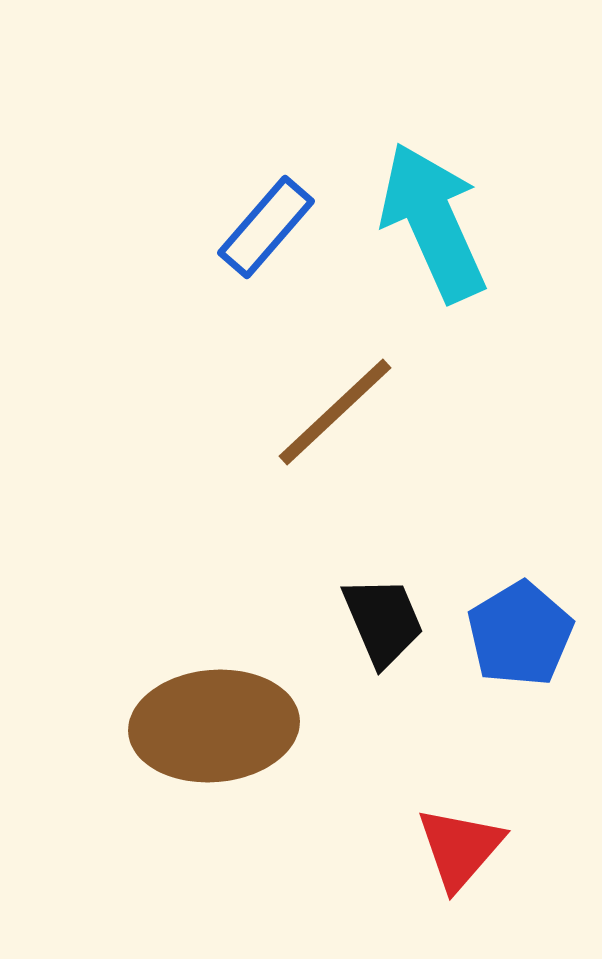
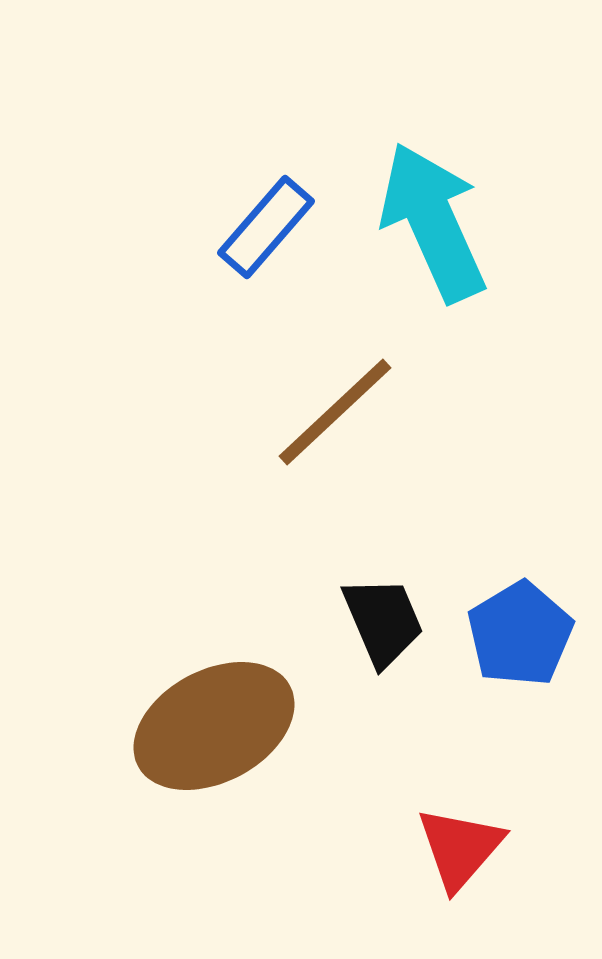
brown ellipse: rotated 23 degrees counterclockwise
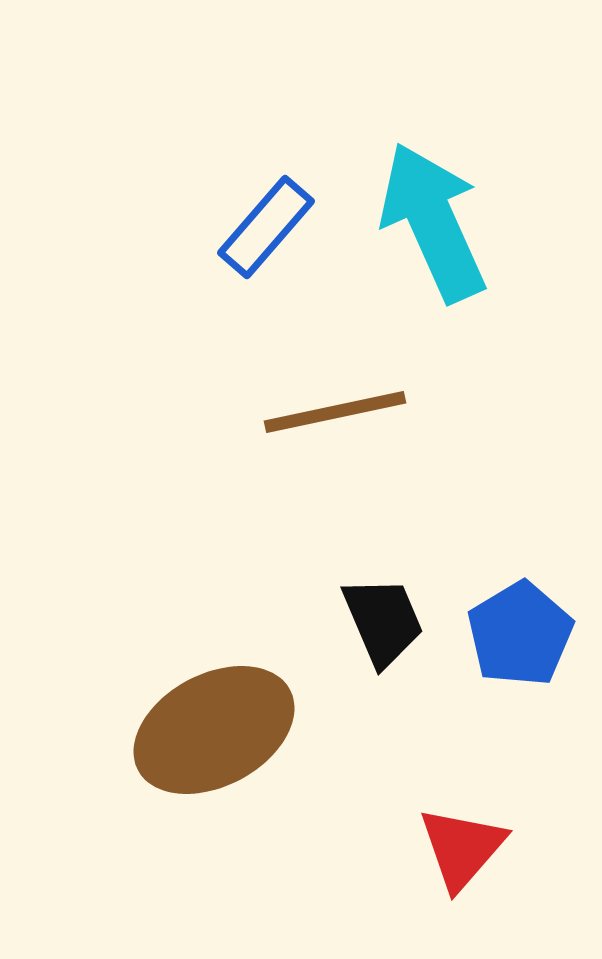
brown line: rotated 31 degrees clockwise
brown ellipse: moved 4 px down
red triangle: moved 2 px right
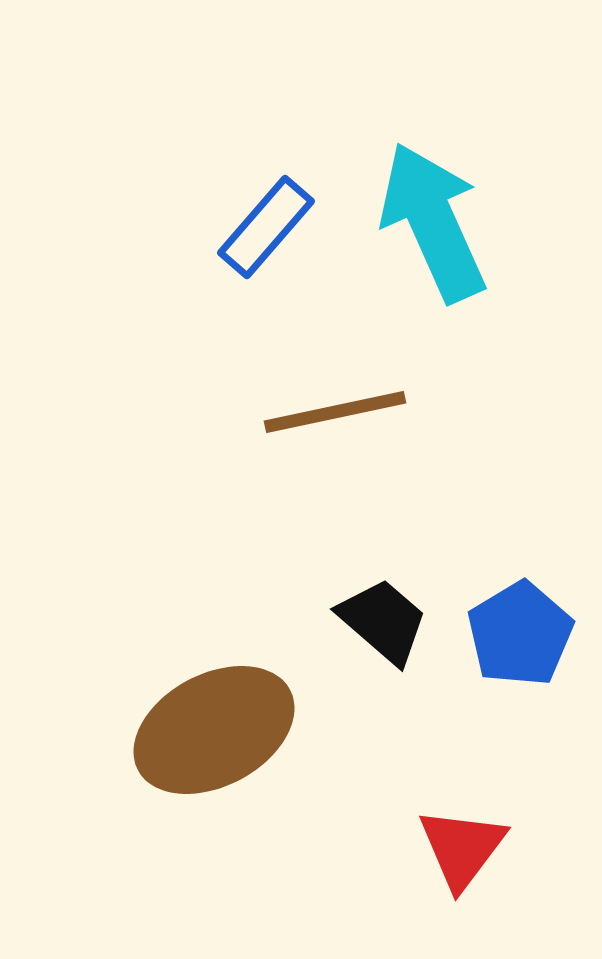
black trapezoid: rotated 26 degrees counterclockwise
red triangle: rotated 4 degrees counterclockwise
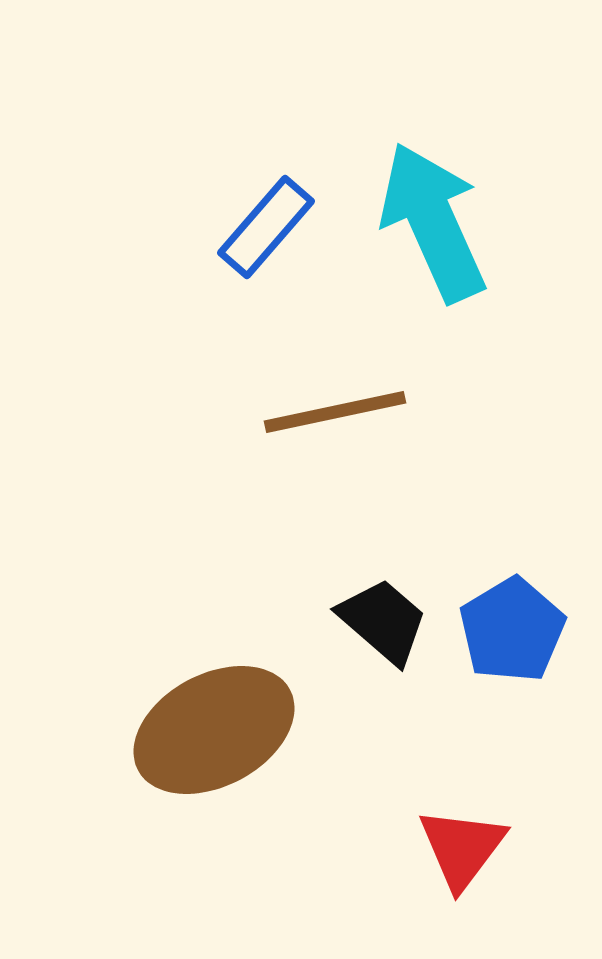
blue pentagon: moved 8 px left, 4 px up
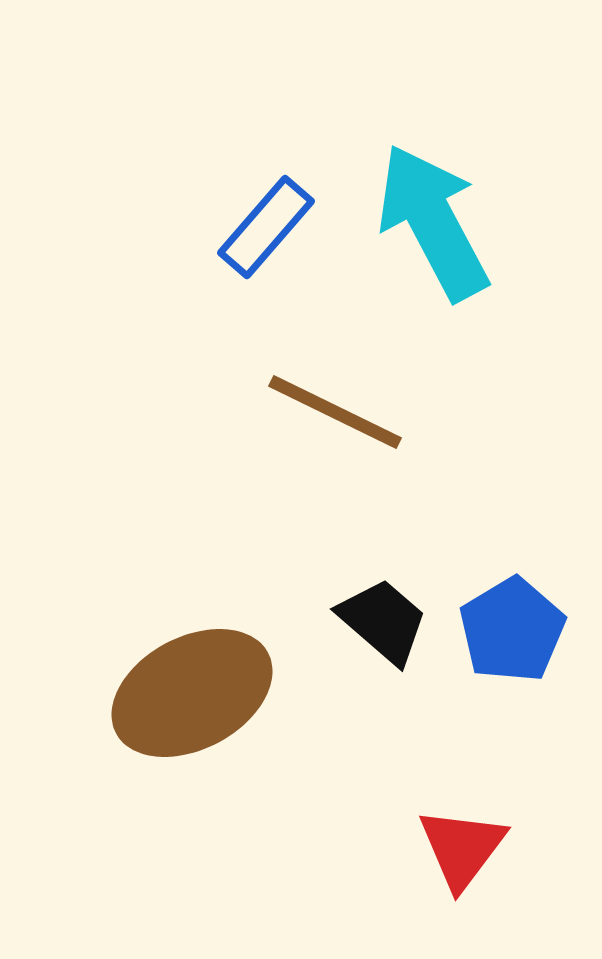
cyan arrow: rotated 4 degrees counterclockwise
brown line: rotated 38 degrees clockwise
brown ellipse: moved 22 px left, 37 px up
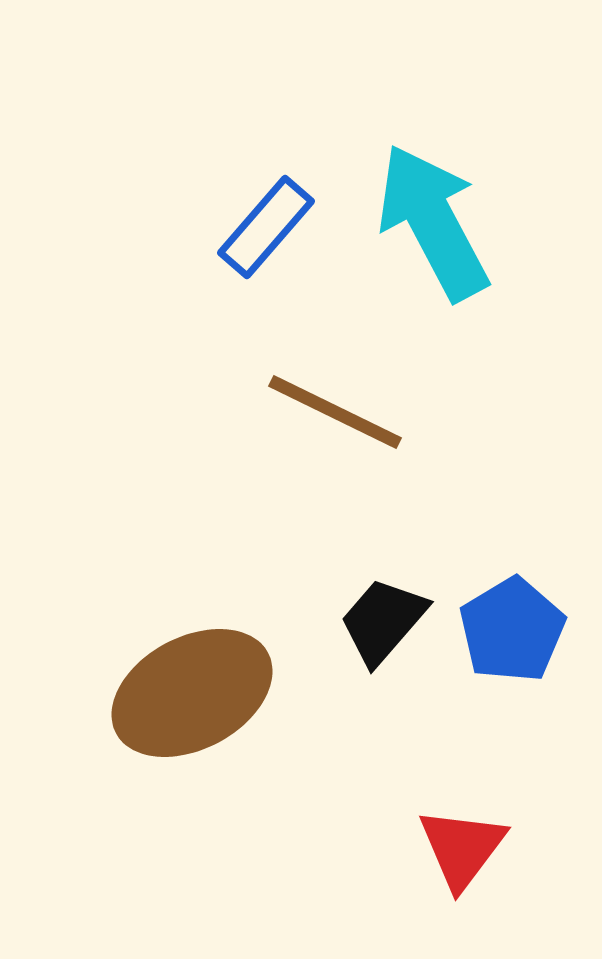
black trapezoid: rotated 90 degrees counterclockwise
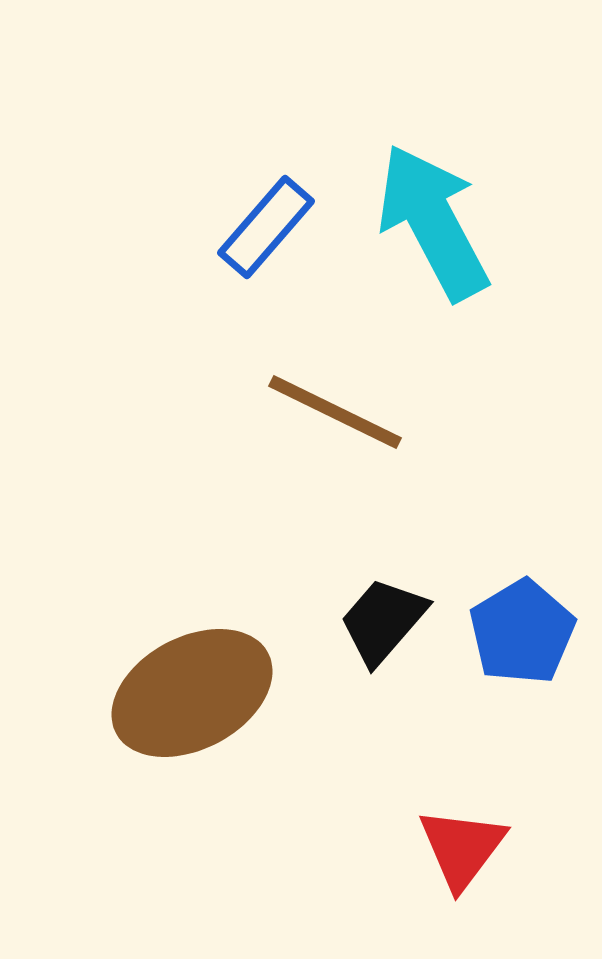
blue pentagon: moved 10 px right, 2 px down
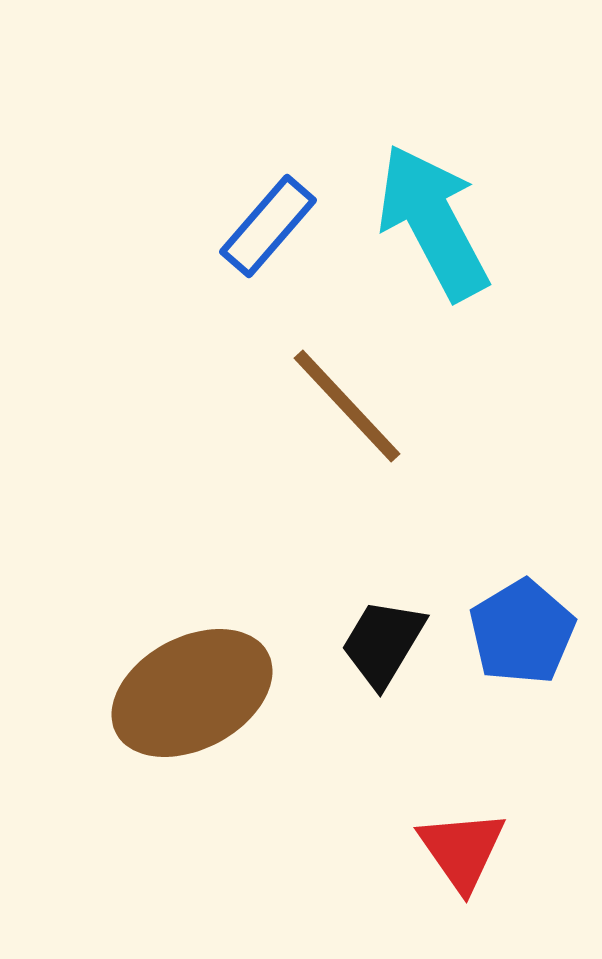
blue rectangle: moved 2 px right, 1 px up
brown line: moved 12 px right, 6 px up; rotated 21 degrees clockwise
black trapezoid: moved 22 px down; rotated 10 degrees counterclockwise
red triangle: moved 2 px down; rotated 12 degrees counterclockwise
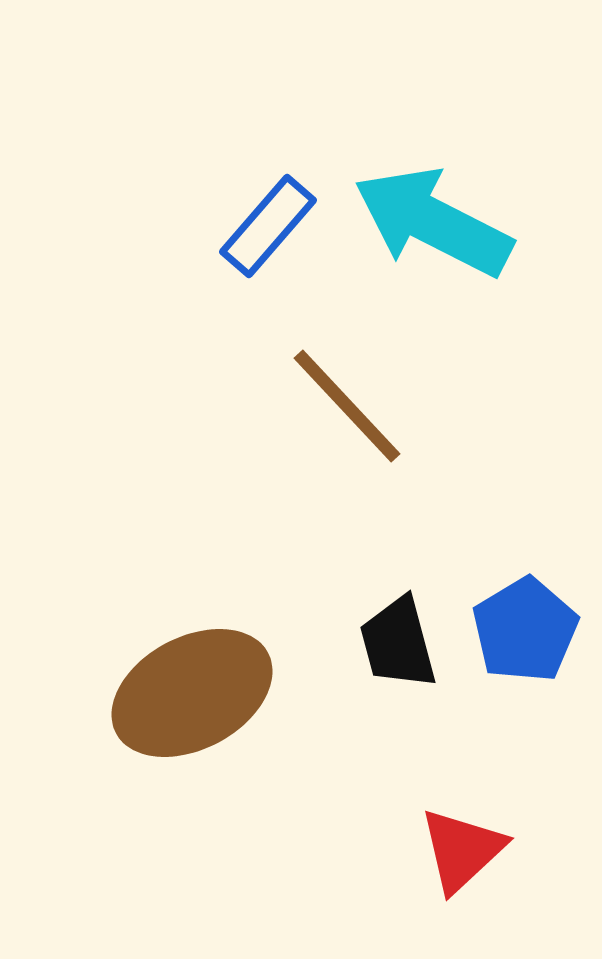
cyan arrow: rotated 35 degrees counterclockwise
blue pentagon: moved 3 px right, 2 px up
black trapezoid: moved 15 px right; rotated 46 degrees counterclockwise
red triangle: rotated 22 degrees clockwise
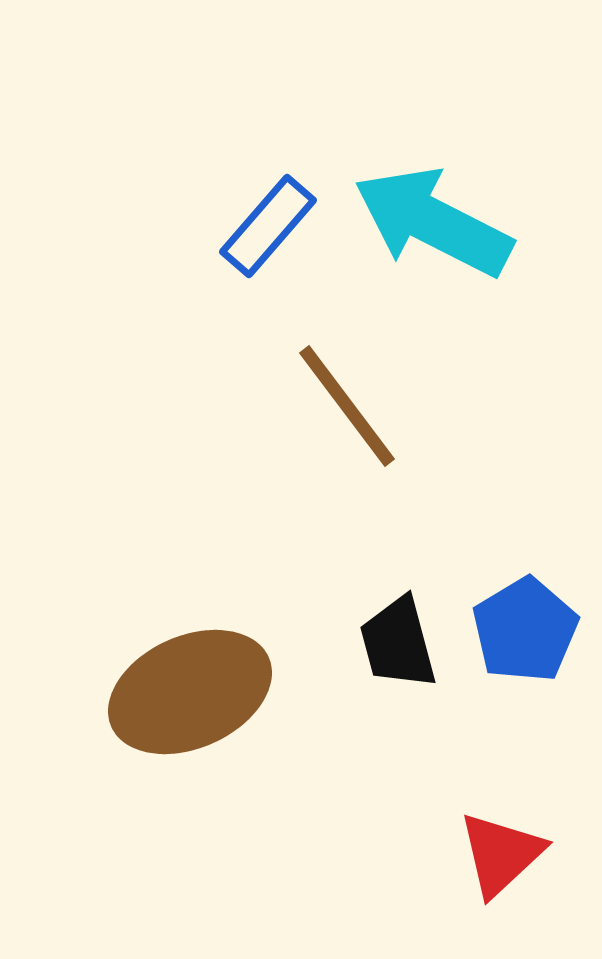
brown line: rotated 6 degrees clockwise
brown ellipse: moved 2 px left, 1 px up; rotated 4 degrees clockwise
red triangle: moved 39 px right, 4 px down
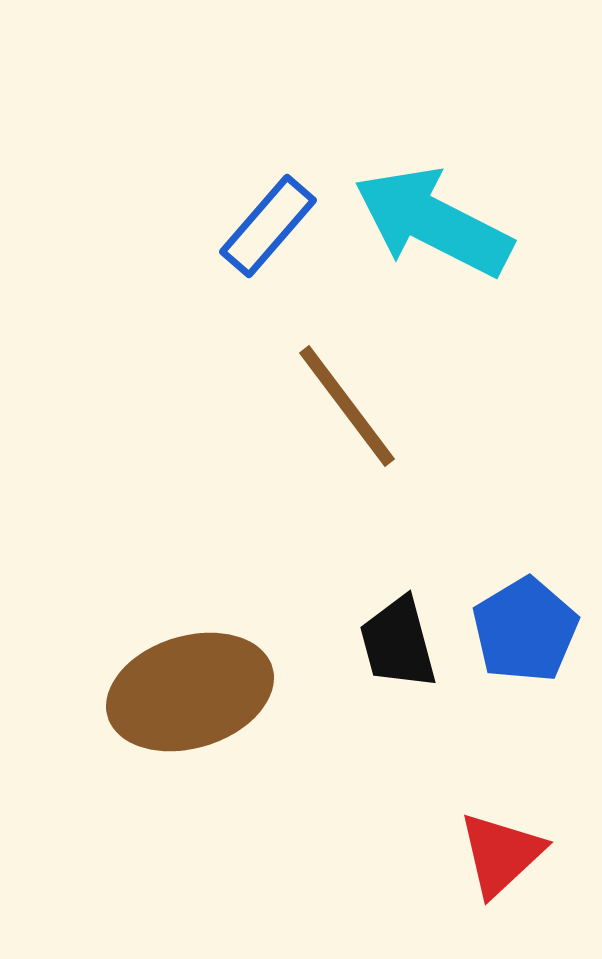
brown ellipse: rotated 7 degrees clockwise
